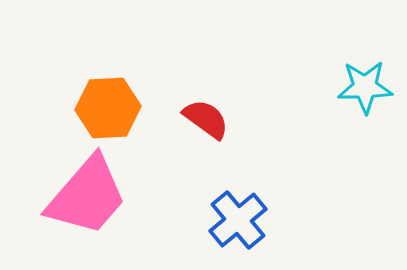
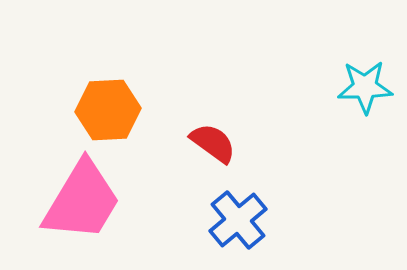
orange hexagon: moved 2 px down
red semicircle: moved 7 px right, 24 px down
pink trapezoid: moved 5 px left, 5 px down; rotated 10 degrees counterclockwise
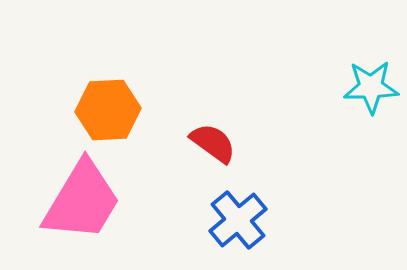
cyan star: moved 6 px right
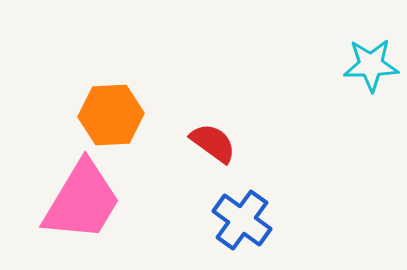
cyan star: moved 22 px up
orange hexagon: moved 3 px right, 5 px down
blue cross: moved 4 px right; rotated 14 degrees counterclockwise
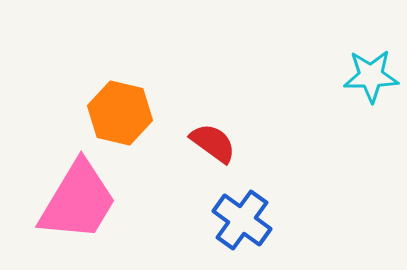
cyan star: moved 11 px down
orange hexagon: moved 9 px right, 2 px up; rotated 16 degrees clockwise
pink trapezoid: moved 4 px left
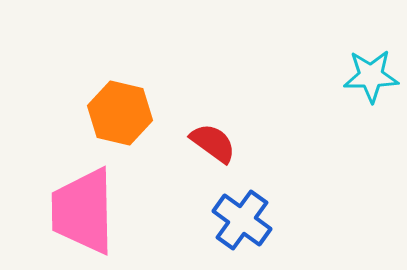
pink trapezoid: moved 5 px right, 10 px down; rotated 148 degrees clockwise
